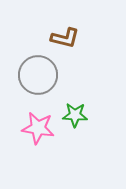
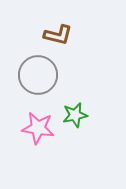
brown L-shape: moved 7 px left, 3 px up
green star: rotated 15 degrees counterclockwise
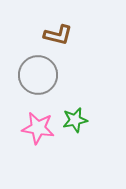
green star: moved 5 px down
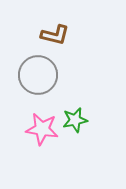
brown L-shape: moved 3 px left
pink star: moved 4 px right, 1 px down
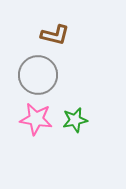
pink star: moved 6 px left, 10 px up
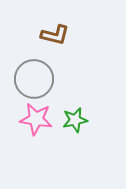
gray circle: moved 4 px left, 4 px down
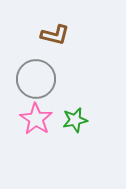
gray circle: moved 2 px right
pink star: rotated 24 degrees clockwise
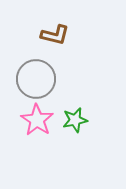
pink star: moved 1 px right, 1 px down
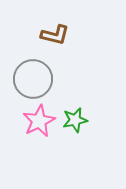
gray circle: moved 3 px left
pink star: moved 2 px right, 1 px down; rotated 12 degrees clockwise
